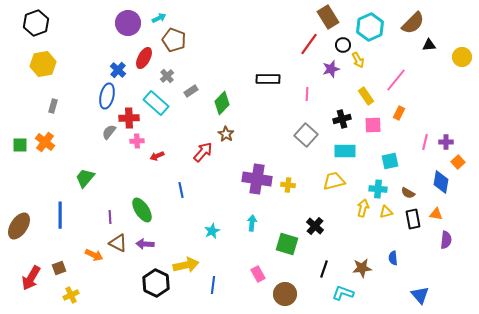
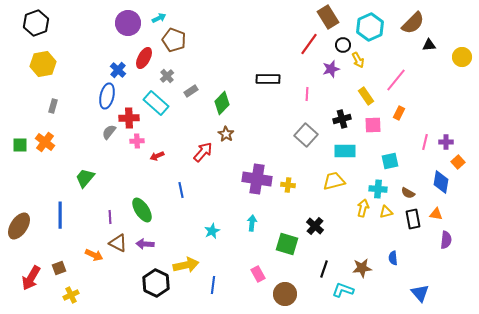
cyan L-shape at (343, 293): moved 3 px up
blue triangle at (420, 295): moved 2 px up
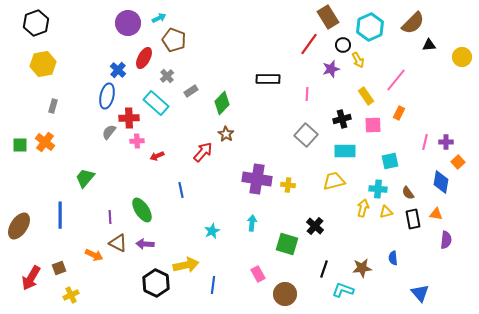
brown semicircle at (408, 193): rotated 24 degrees clockwise
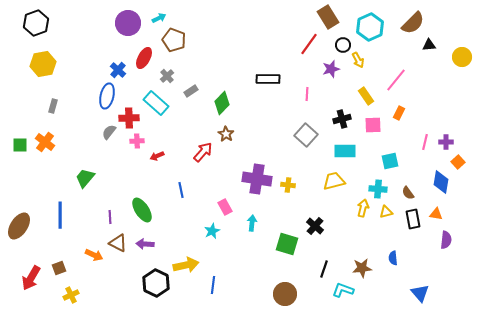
pink rectangle at (258, 274): moved 33 px left, 67 px up
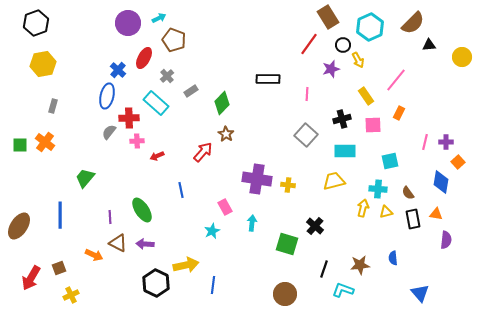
brown star at (362, 268): moved 2 px left, 3 px up
